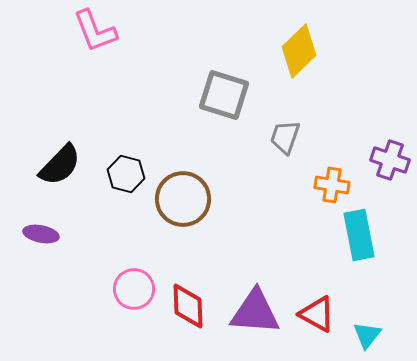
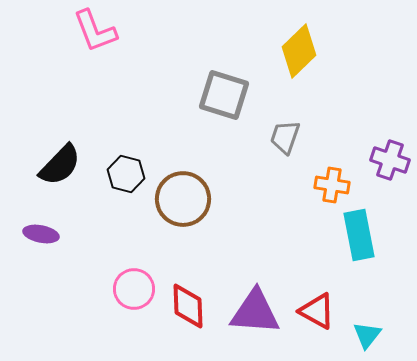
red triangle: moved 3 px up
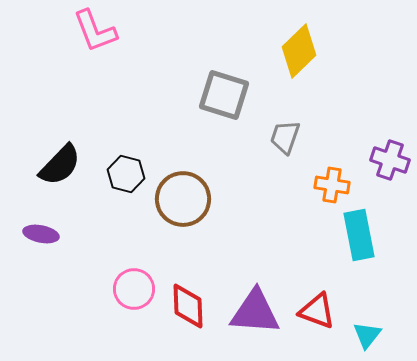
red triangle: rotated 9 degrees counterclockwise
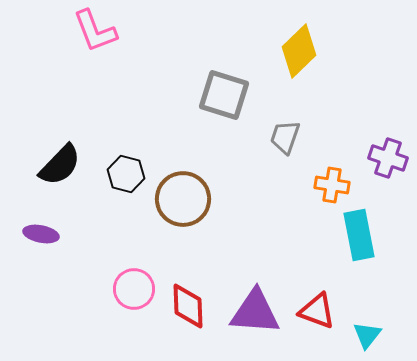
purple cross: moved 2 px left, 2 px up
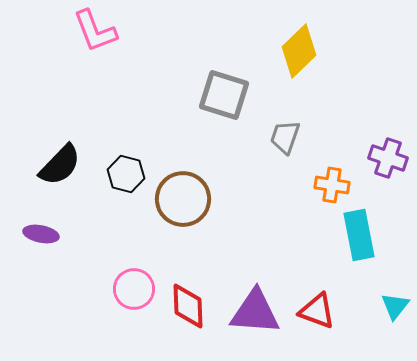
cyan triangle: moved 28 px right, 29 px up
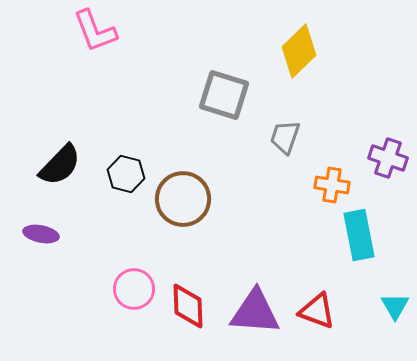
cyan triangle: rotated 8 degrees counterclockwise
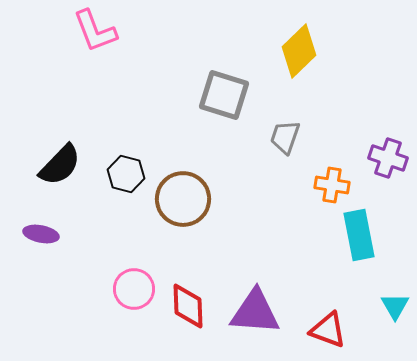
red triangle: moved 11 px right, 19 px down
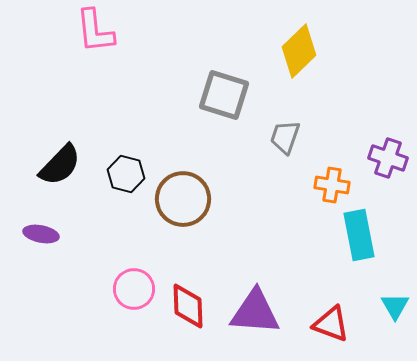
pink L-shape: rotated 15 degrees clockwise
red triangle: moved 3 px right, 6 px up
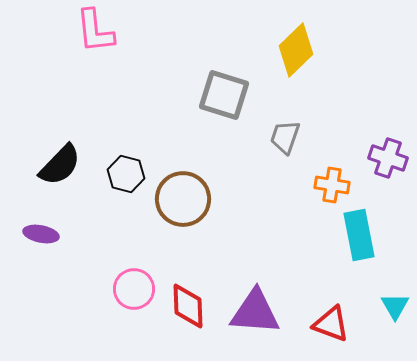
yellow diamond: moved 3 px left, 1 px up
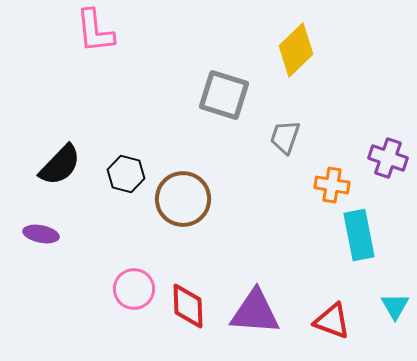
red triangle: moved 1 px right, 3 px up
